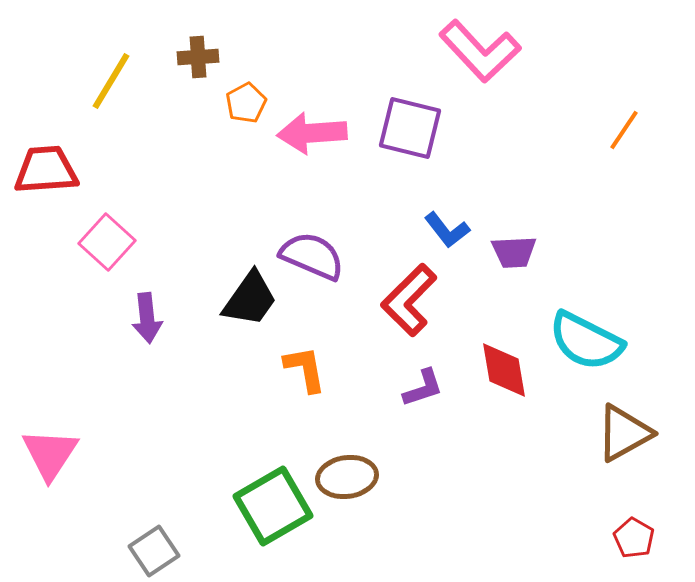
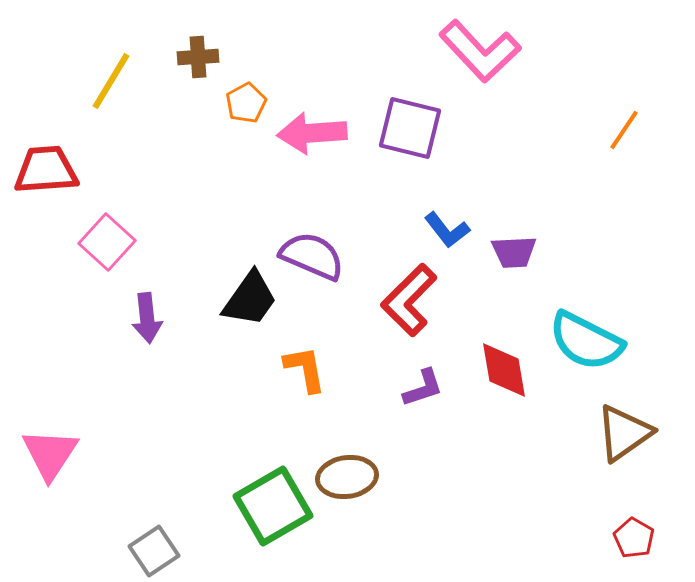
brown triangle: rotated 6 degrees counterclockwise
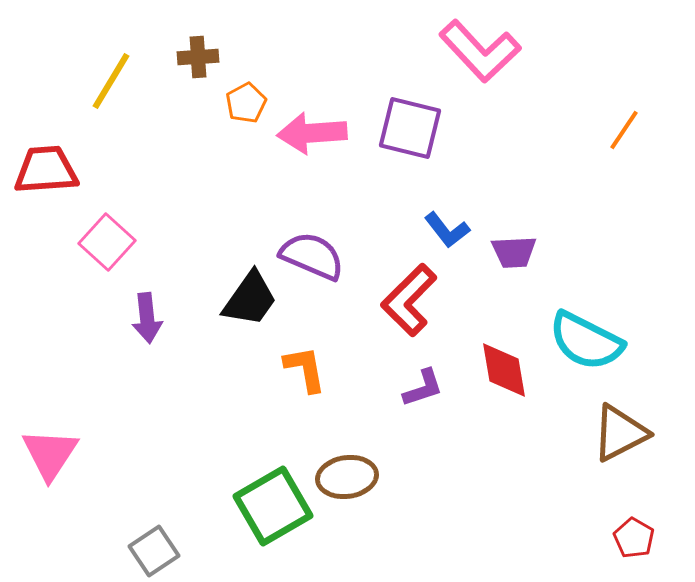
brown triangle: moved 4 px left; rotated 8 degrees clockwise
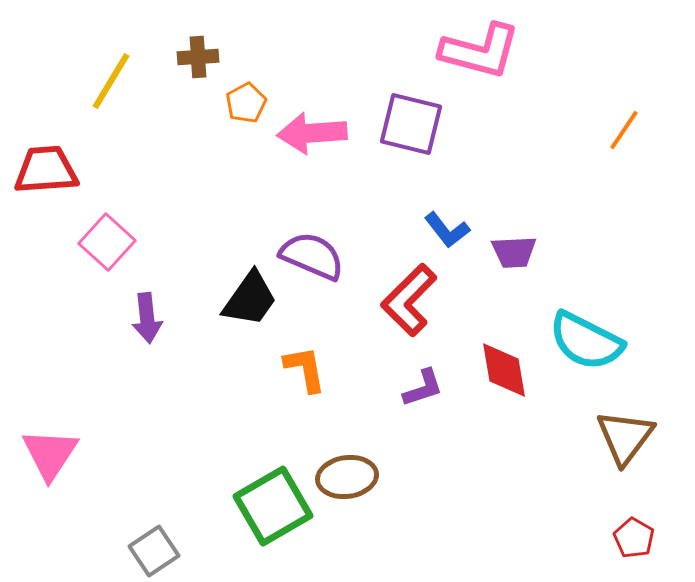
pink L-shape: rotated 32 degrees counterclockwise
purple square: moved 1 px right, 4 px up
brown triangle: moved 5 px right, 4 px down; rotated 26 degrees counterclockwise
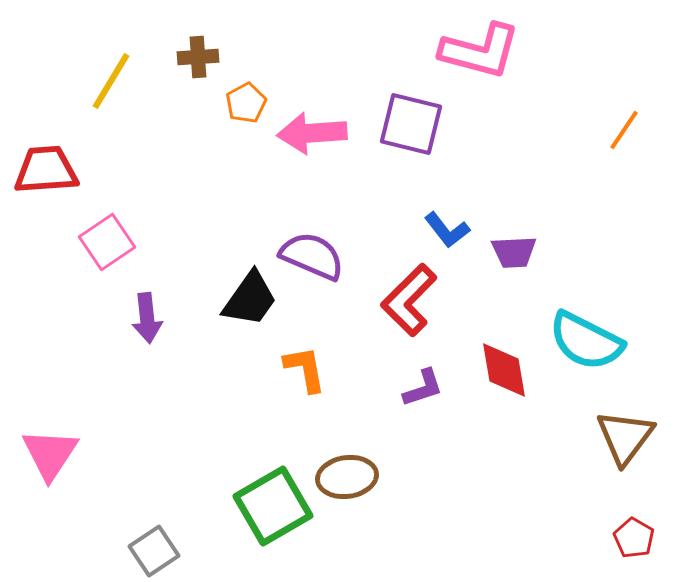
pink square: rotated 14 degrees clockwise
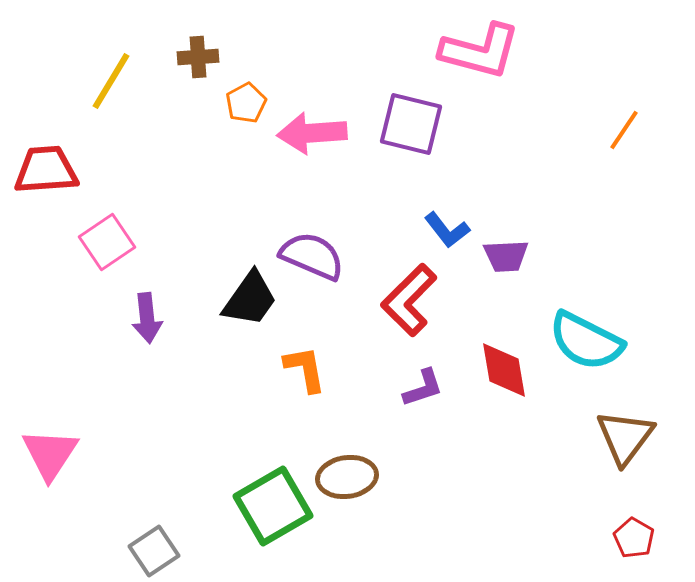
purple trapezoid: moved 8 px left, 4 px down
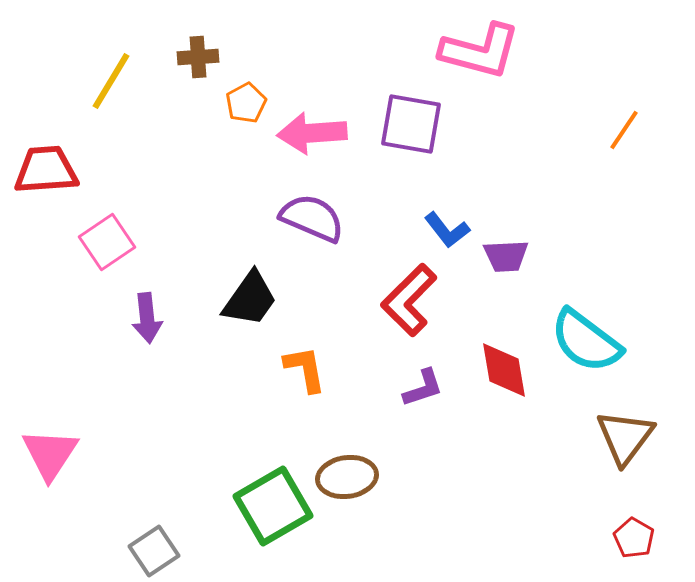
purple square: rotated 4 degrees counterclockwise
purple semicircle: moved 38 px up
cyan semicircle: rotated 10 degrees clockwise
